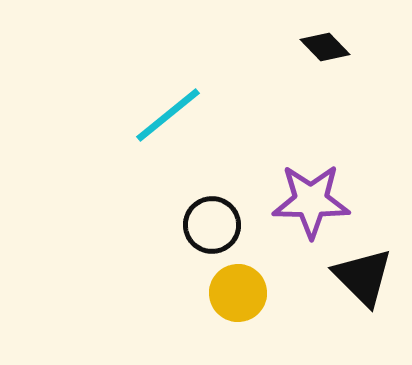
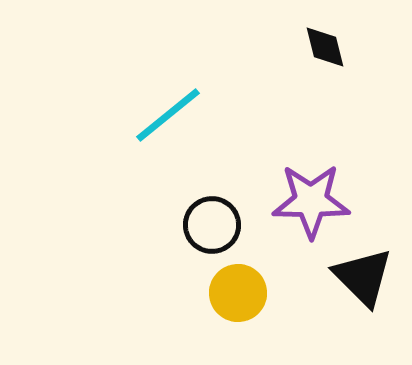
black diamond: rotated 30 degrees clockwise
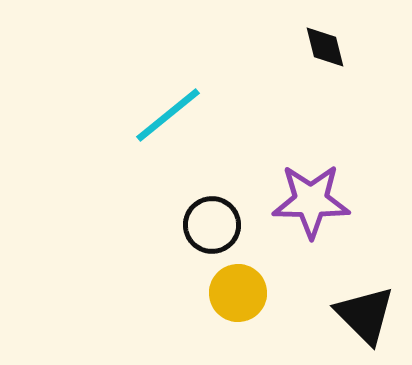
black triangle: moved 2 px right, 38 px down
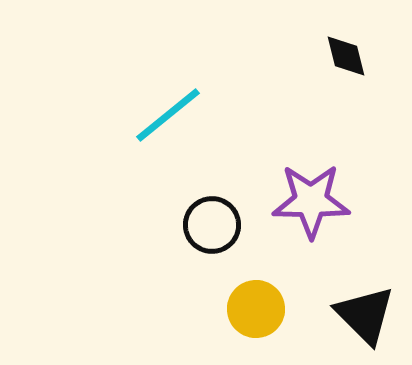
black diamond: moved 21 px right, 9 px down
yellow circle: moved 18 px right, 16 px down
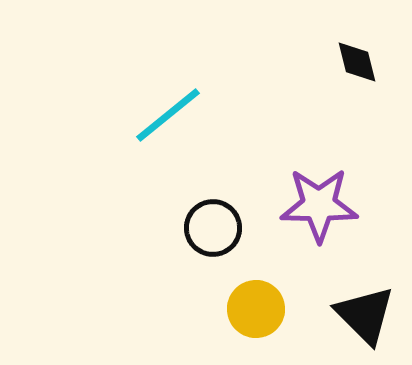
black diamond: moved 11 px right, 6 px down
purple star: moved 8 px right, 4 px down
black circle: moved 1 px right, 3 px down
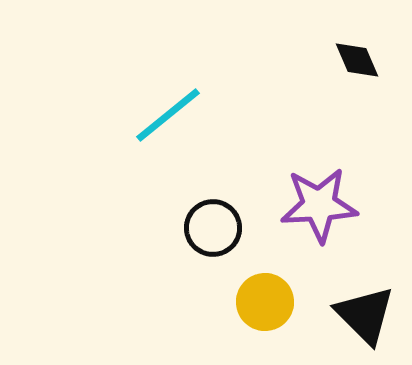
black diamond: moved 2 px up; rotated 9 degrees counterclockwise
purple star: rotated 4 degrees counterclockwise
yellow circle: moved 9 px right, 7 px up
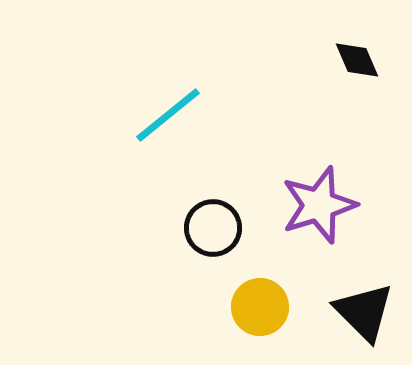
purple star: rotated 14 degrees counterclockwise
yellow circle: moved 5 px left, 5 px down
black triangle: moved 1 px left, 3 px up
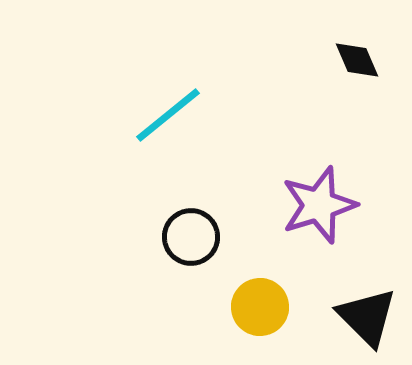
black circle: moved 22 px left, 9 px down
black triangle: moved 3 px right, 5 px down
